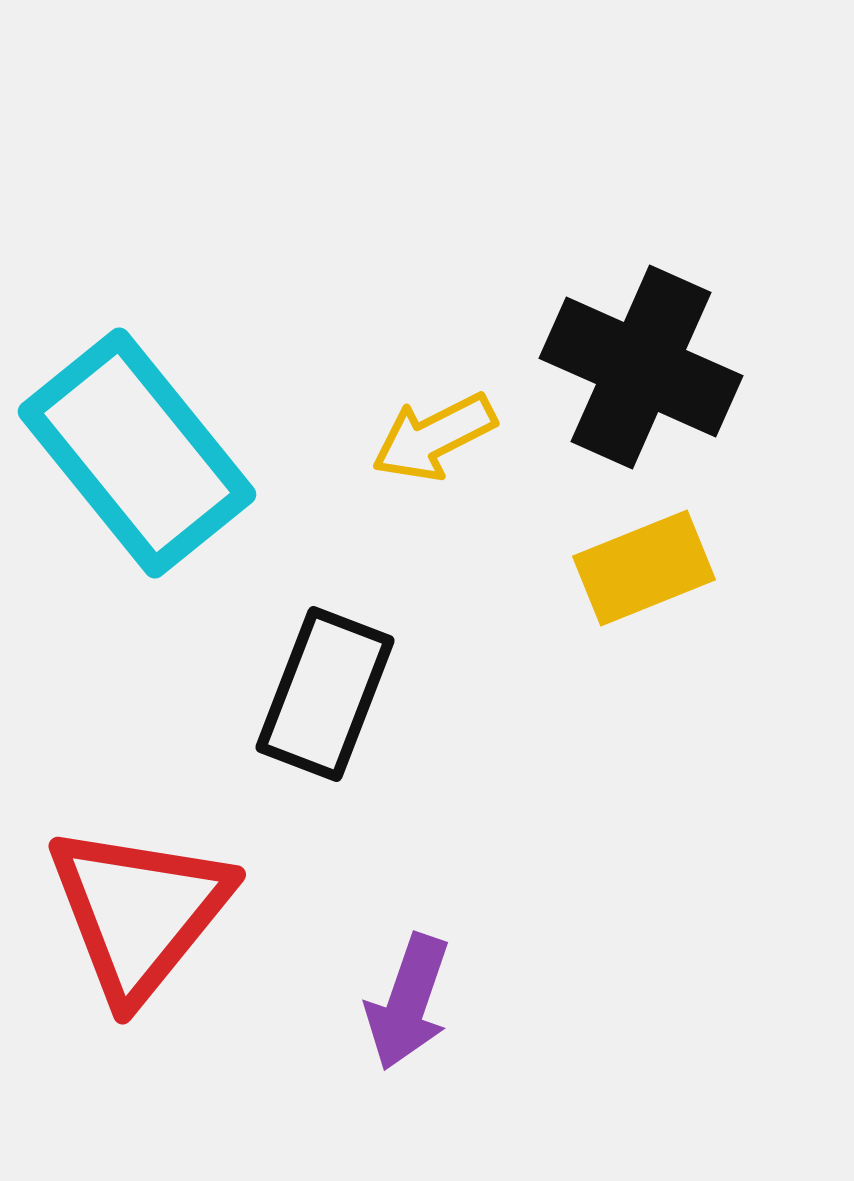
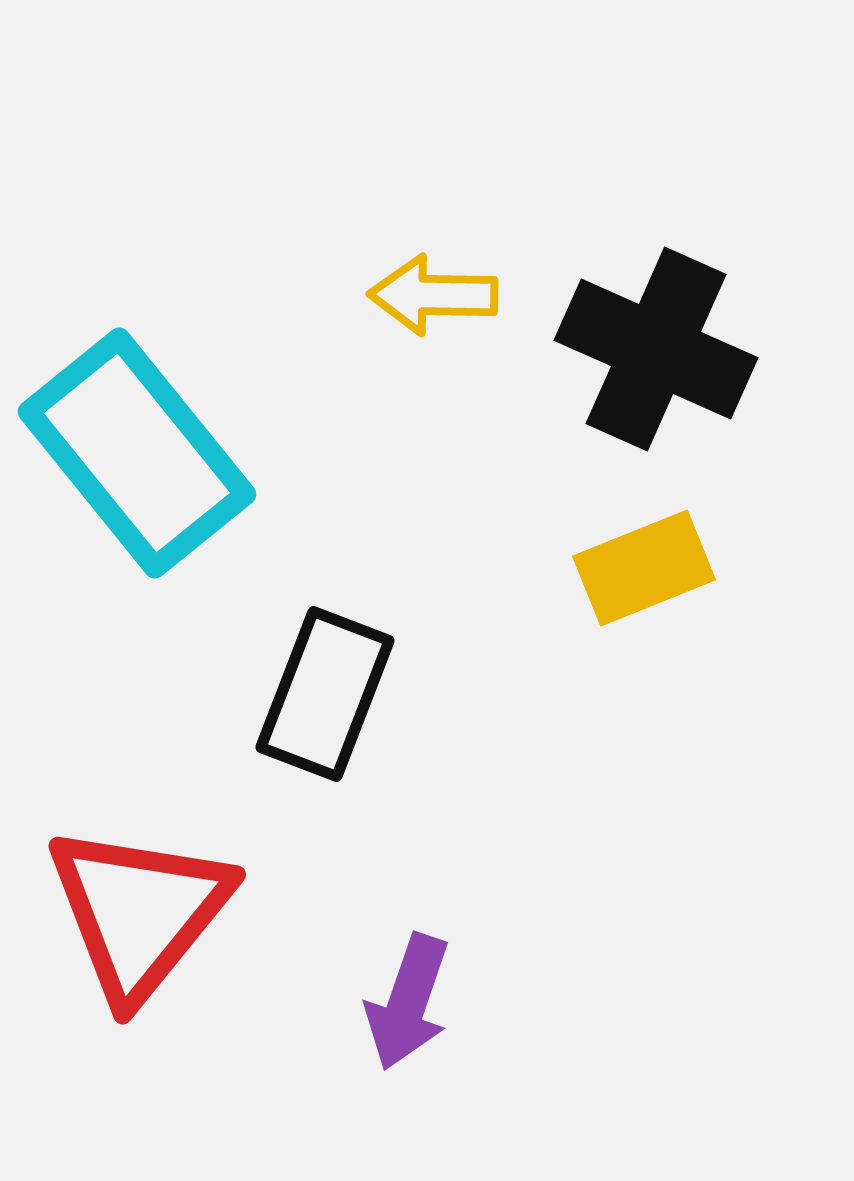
black cross: moved 15 px right, 18 px up
yellow arrow: moved 1 px left, 142 px up; rotated 28 degrees clockwise
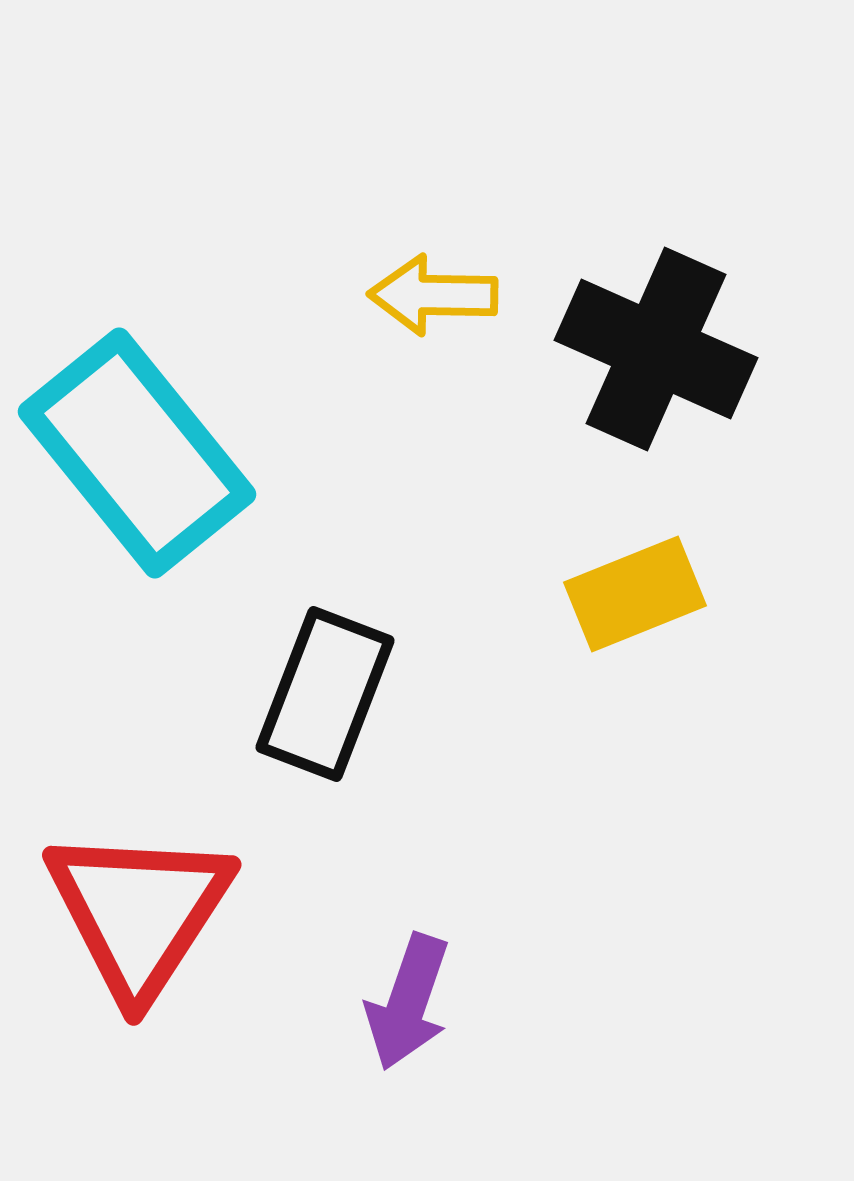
yellow rectangle: moved 9 px left, 26 px down
red triangle: rotated 6 degrees counterclockwise
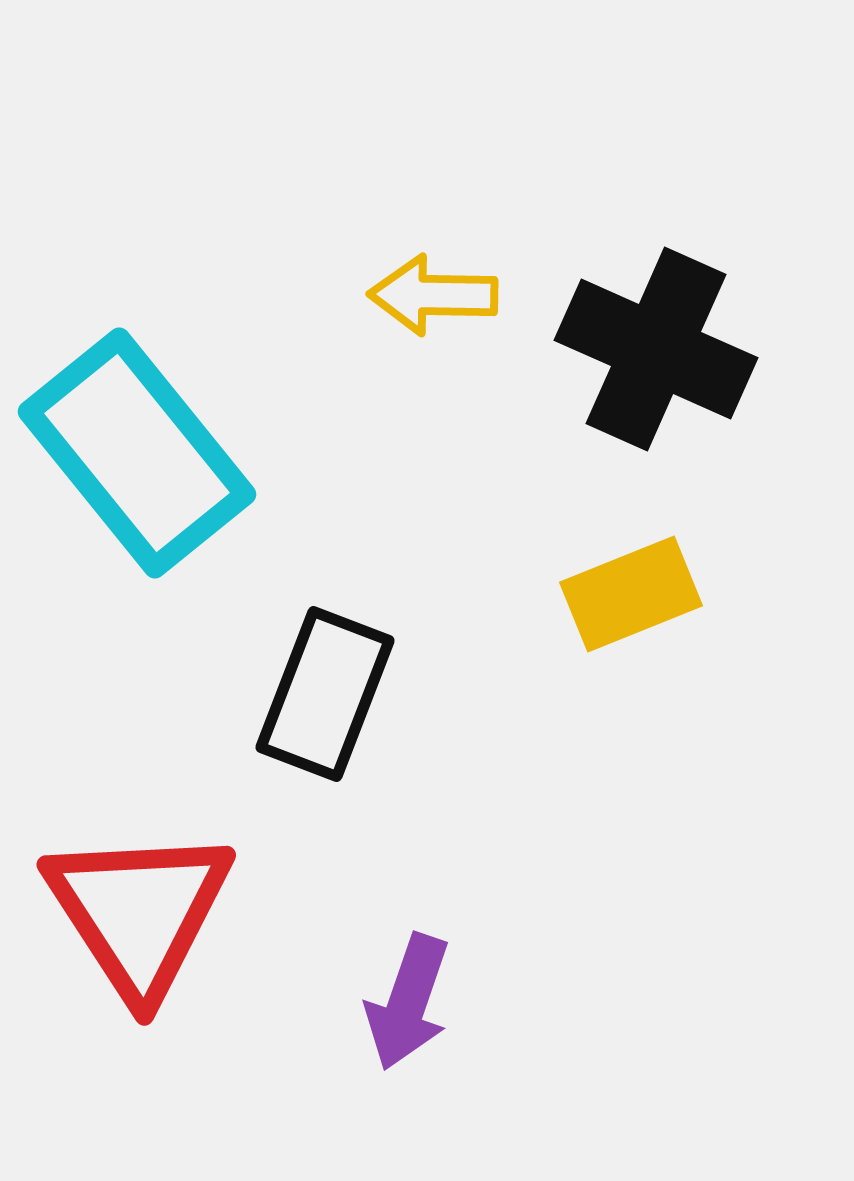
yellow rectangle: moved 4 px left
red triangle: rotated 6 degrees counterclockwise
